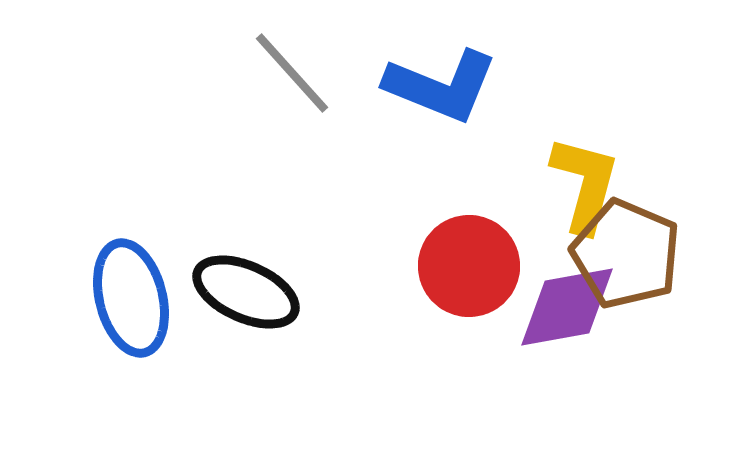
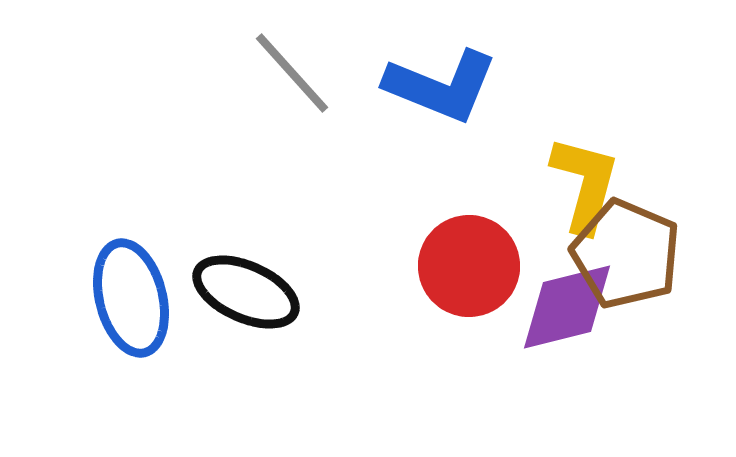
purple diamond: rotated 4 degrees counterclockwise
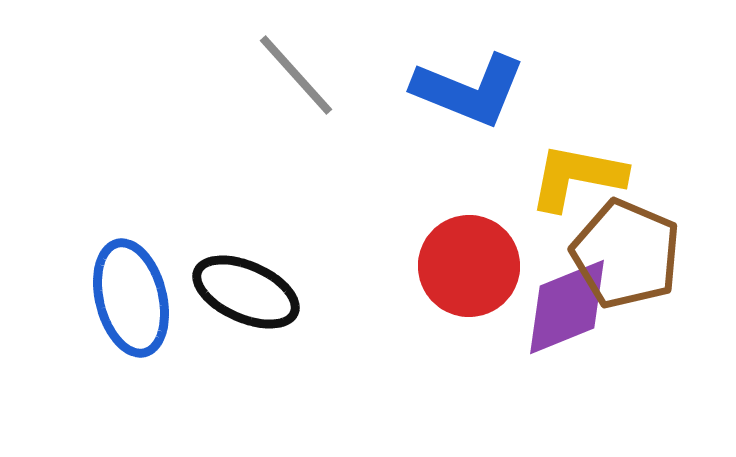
gray line: moved 4 px right, 2 px down
blue L-shape: moved 28 px right, 4 px down
yellow L-shape: moved 8 px left, 7 px up; rotated 94 degrees counterclockwise
purple diamond: rotated 8 degrees counterclockwise
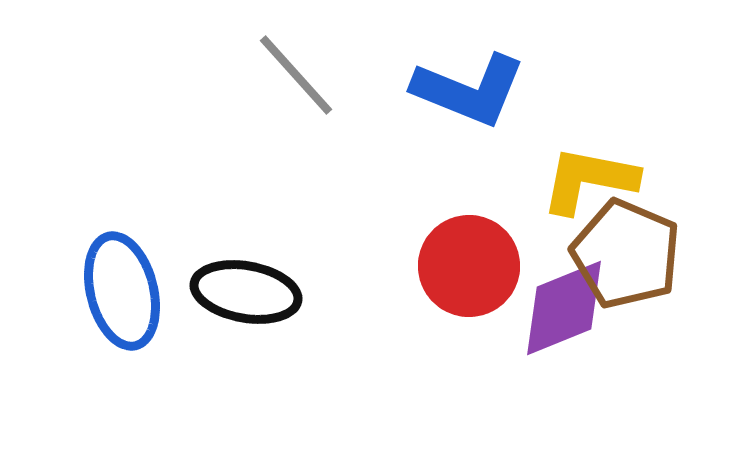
yellow L-shape: moved 12 px right, 3 px down
black ellipse: rotated 14 degrees counterclockwise
blue ellipse: moved 9 px left, 7 px up
purple diamond: moved 3 px left, 1 px down
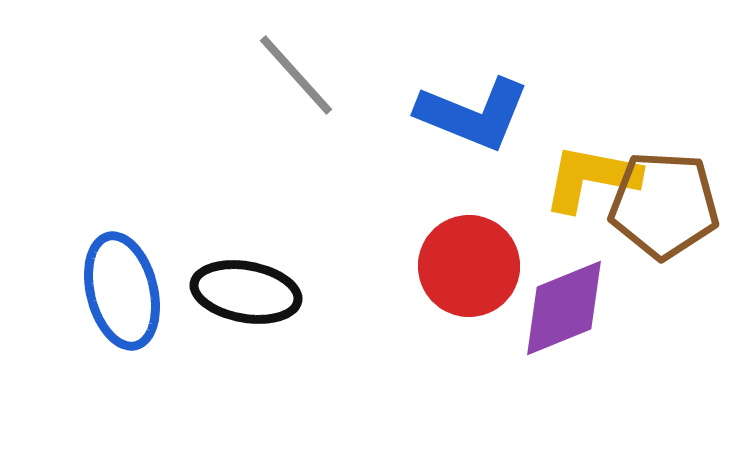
blue L-shape: moved 4 px right, 24 px down
yellow L-shape: moved 2 px right, 2 px up
brown pentagon: moved 38 px right, 49 px up; rotated 20 degrees counterclockwise
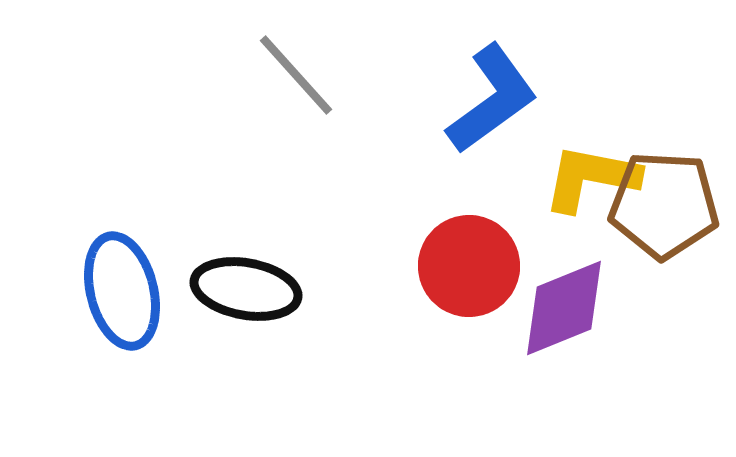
blue L-shape: moved 19 px right, 15 px up; rotated 58 degrees counterclockwise
black ellipse: moved 3 px up
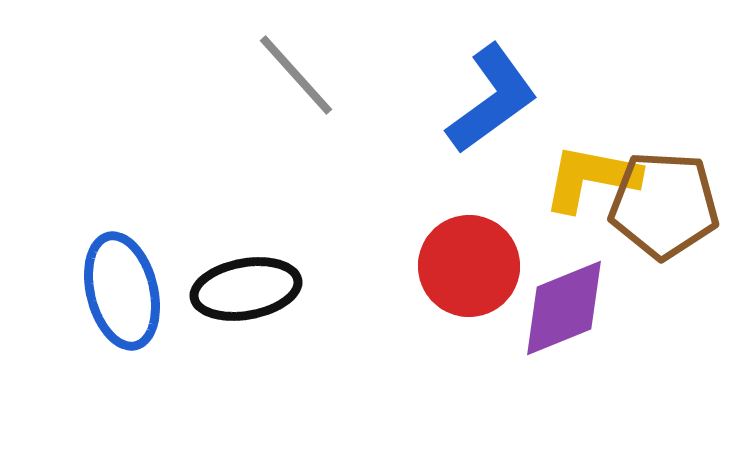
black ellipse: rotated 20 degrees counterclockwise
